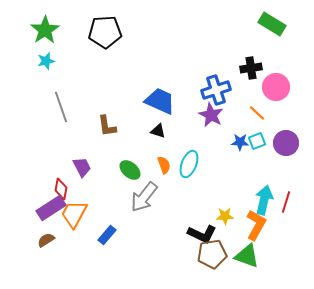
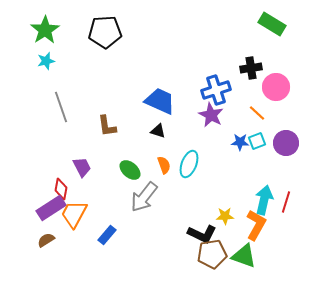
green triangle: moved 3 px left
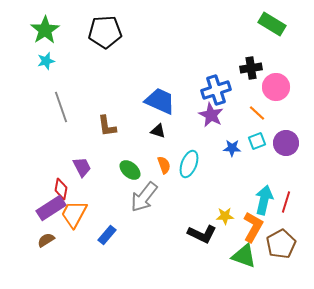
blue star: moved 8 px left, 6 px down
orange L-shape: moved 3 px left, 2 px down
brown pentagon: moved 69 px right, 10 px up; rotated 20 degrees counterclockwise
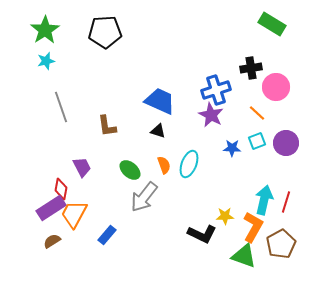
brown semicircle: moved 6 px right, 1 px down
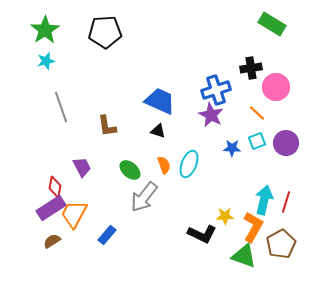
red diamond: moved 6 px left, 2 px up
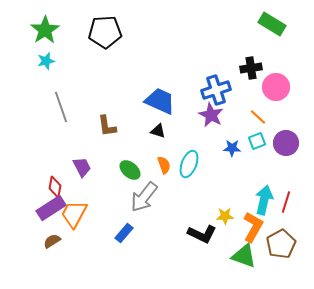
orange line: moved 1 px right, 4 px down
blue rectangle: moved 17 px right, 2 px up
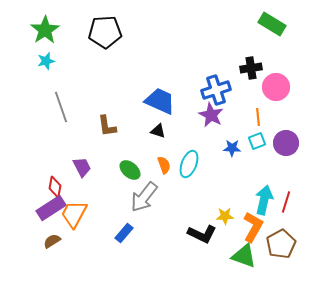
orange line: rotated 42 degrees clockwise
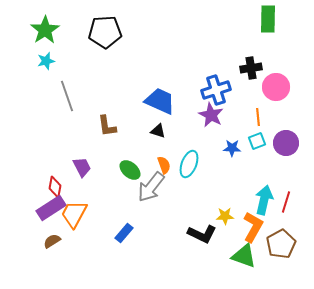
green rectangle: moved 4 px left, 5 px up; rotated 60 degrees clockwise
gray line: moved 6 px right, 11 px up
gray arrow: moved 7 px right, 10 px up
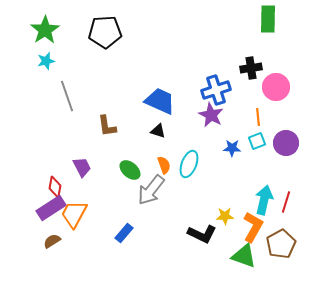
gray arrow: moved 3 px down
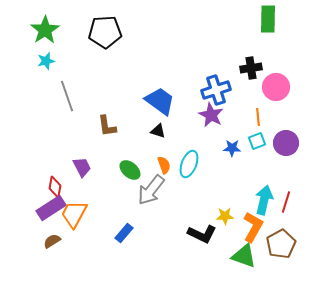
blue trapezoid: rotated 12 degrees clockwise
